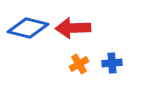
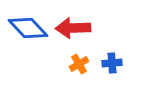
blue diamond: rotated 33 degrees clockwise
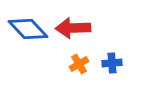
blue diamond: moved 1 px down
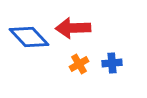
blue diamond: moved 1 px right, 8 px down
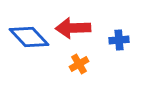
blue cross: moved 7 px right, 23 px up
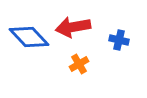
red arrow: moved 1 px up; rotated 8 degrees counterclockwise
blue cross: rotated 18 degrees clockwise
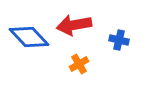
red arrow: moved 1 px right, 2 px up
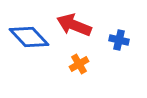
red arrow: rotated 32 degrees clockwise
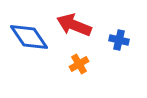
blue diamond: rotated 9 degrees clockwise
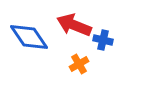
blue cross: moved 16 px left
